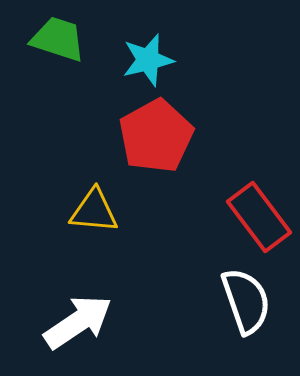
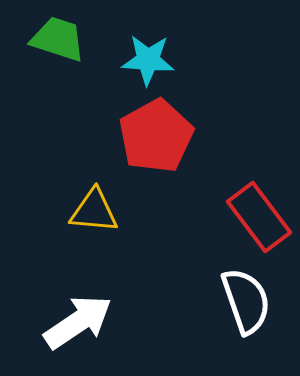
cyan star: rotated 18 degrees clockwise
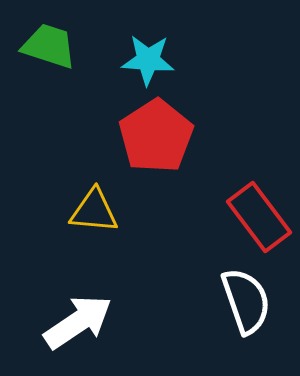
green trapezoid: moved 9 px left, 7 px down
red pentagon: rotated 4 degrees counterclockwise
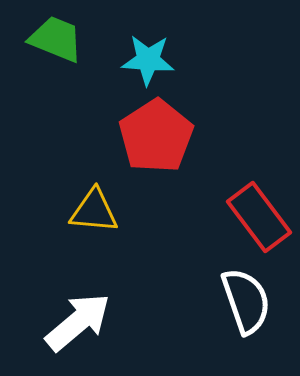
green trapezoid: moved 7 px right, 7 px up; rotated 4 degrees clockwise
white arrow: rotated 6 degrees counterclockwise
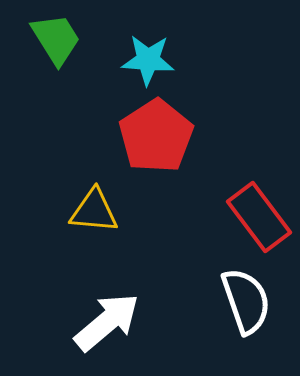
green trapezoid: rotated 36 degrees clockwise
white arrow: moved 29 px right
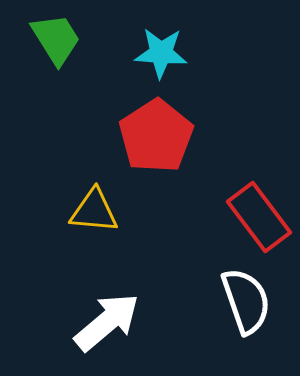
cyan star: moved 13 px right, 7 px up
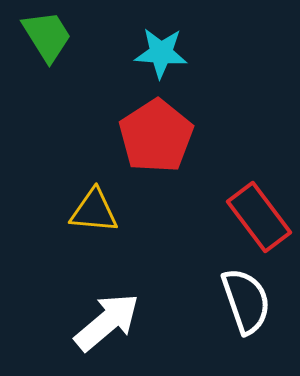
green trapezoid: moved 9 px left, 3 px up
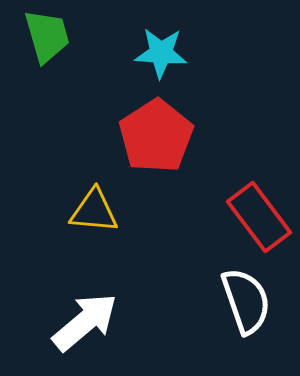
green trapezoid: rotated 16 degrees clockwise
white arrow: moved 22 px left
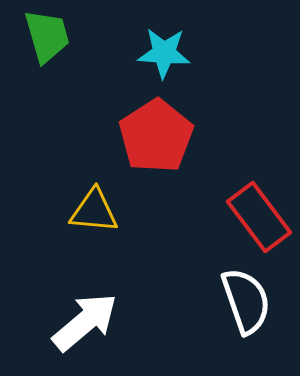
cyan star: moved 3 px right
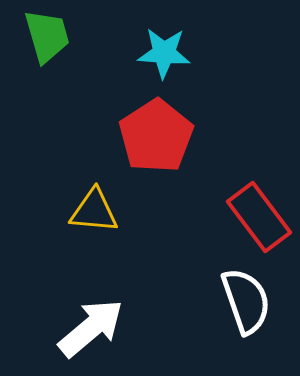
white arrow: moved 6 px right, 6 px down
